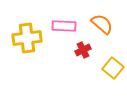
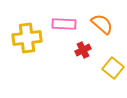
pink rectangle: moved 2 px up
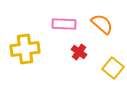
yellow cross: moved 2 px left, 11 px down
red cross: moved 4 px left, 2 px down; rotated 28 degrees counterclockwise
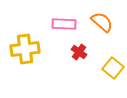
orange semicircle: moved 2 px up
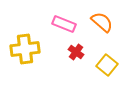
pink rectangle: rotated 20 degrees clockwise
red cross: moved 3 px left
yellow square: moved 6 px left, 3 px up
